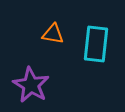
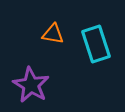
cyan rectangle: rotated 24 degrees counterclockwise
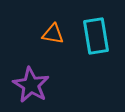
cyan rectangle: moved 8 px up; rotated 9 degrees clockwise
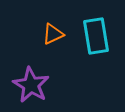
orange triangle: rotated 35 degrees counterclockwise
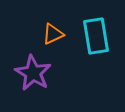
purple star: moved 2 px right, 12 px up
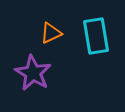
orange triangle: moved 2 px left, 1 px up
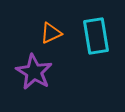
purple star: moved 1 px right, 1 px up
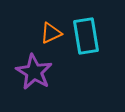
cyan rectangle: moved 10 px left
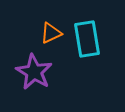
cyan rectangle: moved 1 px right, 3 px down
